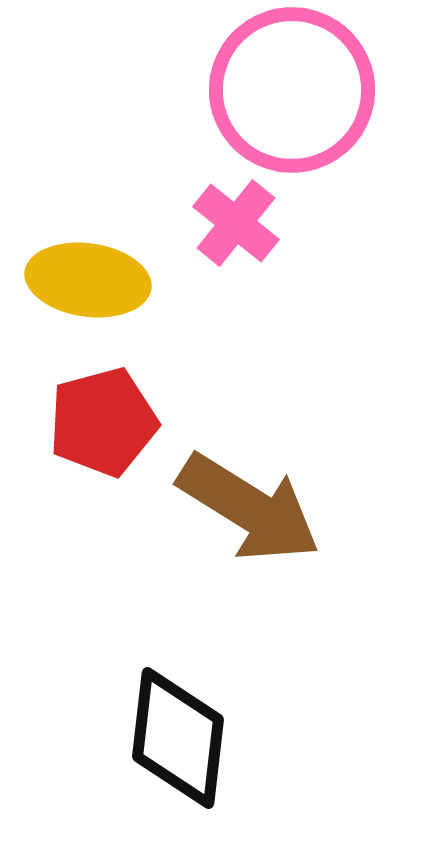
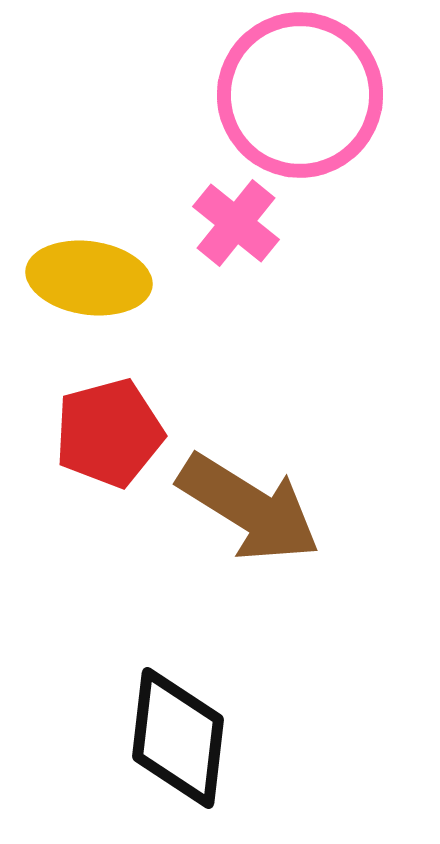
pink circle: moved 8 px right, 5 px down
yellow ellipse: moved 1 px right, 2 px up
red pentagon: moved 6 px right, 11 px down
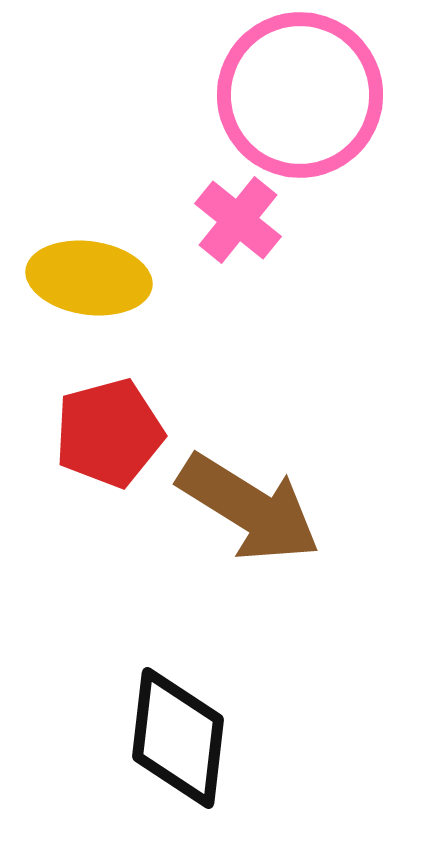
pink cross: moved 2 px right, 3 px up
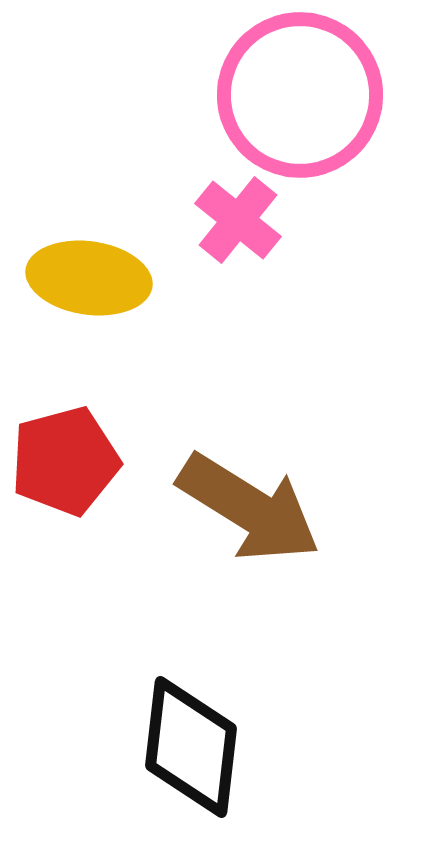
red pentagon: moved 44 px left, 28 px down
black diamond: moved 13 px right, 9 px down
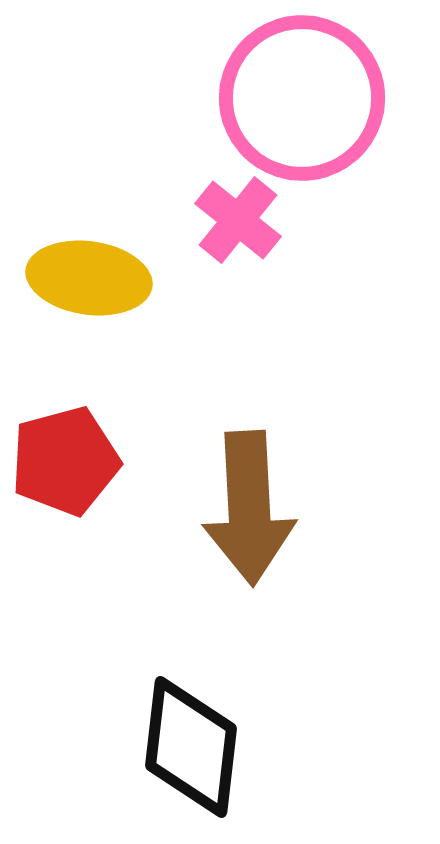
pink circle: moved 2 px right, 3 px down
brown arrow: rotated 55 degrees clockwise
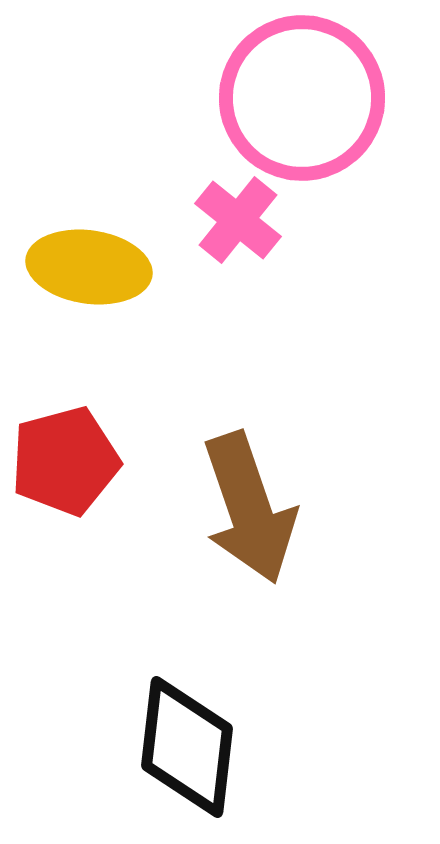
yellow ellipse: moved 11 px up
brown arrow: rotated 16 degrees counterclockwise
black diamond: moved 4 px left
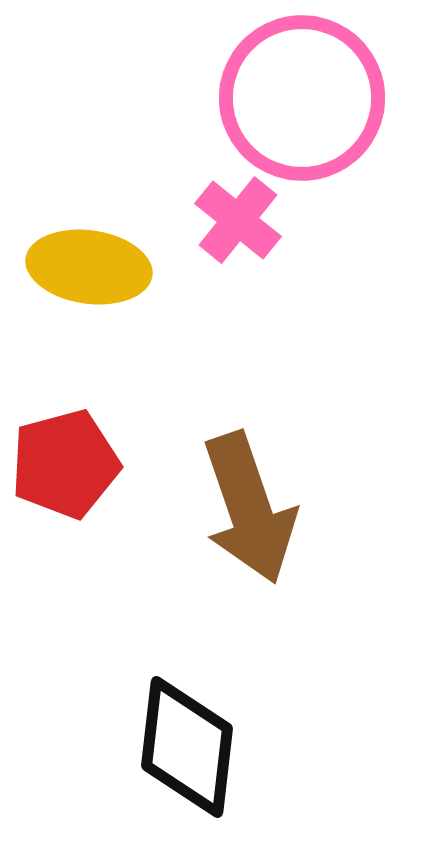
red pentagon: moved 3 px down
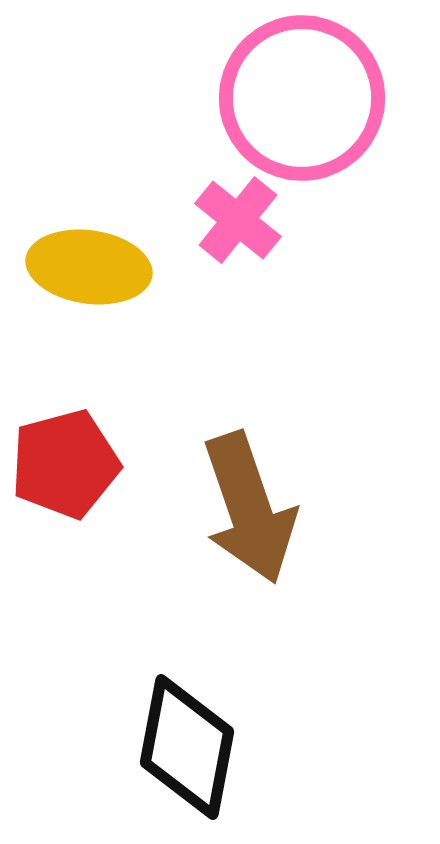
black diamond: rotated 4 degrees clockwise
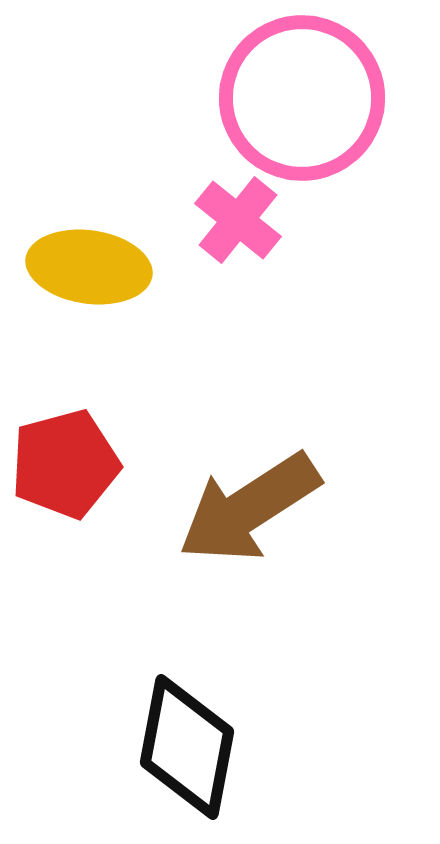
brown arrow: rotated 76 degrees clockwise
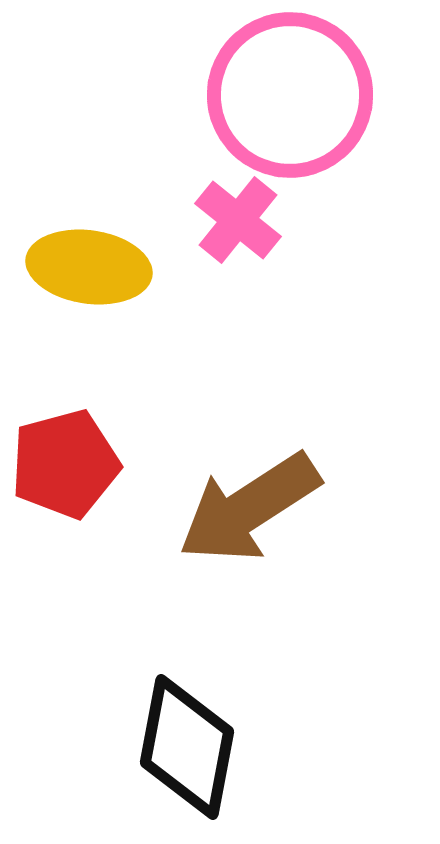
pink circle: moved 12 px left, 3 px up
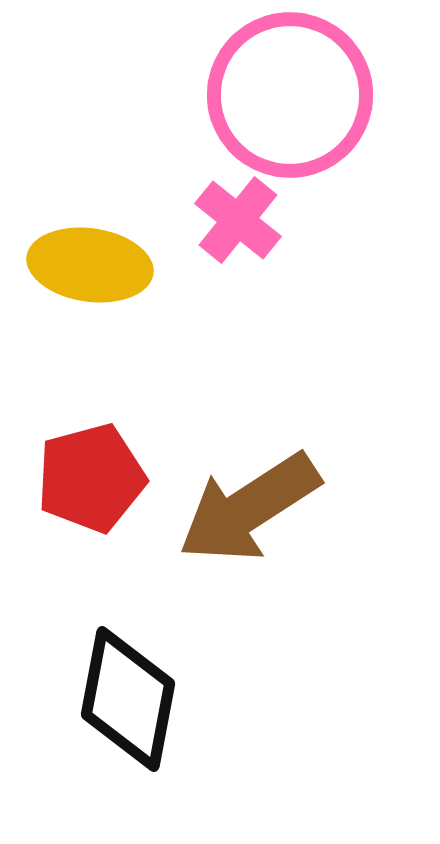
yellow ellipse: moved 1 px right, 2 px up
red pentagon: moved 26 px right, 14 px down
black diamond: moved 59 px left, 48 px up
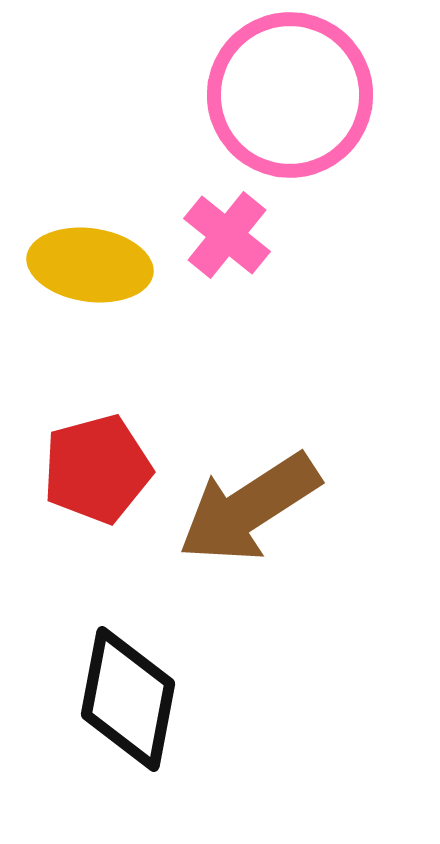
pink cross: moved 11 px left, 15 px down
red pentagon: moved 6 px right, 9 px up
